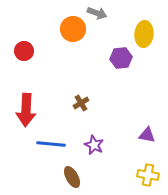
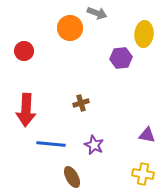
orange circle: moved 3 px left, 1 px up
brown cross: rotated 14 degrees clockwise
yellow cross: moved 5 px left, 1 px up
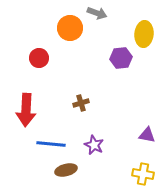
red circle: moved 15 px right, 7 px down
brown ellipse: moved 6 px left, 7 px up; rotated 75 degrees counterclockwise
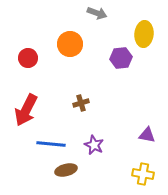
orange circle: moved 16 px down
red circle: moved 11 px left
red arrow: rotated 24 degrees clockwise
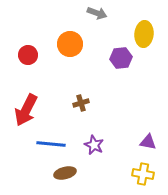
red circle: moved 3 px up
purple triangle: moved 1 px right, 7 px down
brown ellipse: moved 1 px left, 3 px down
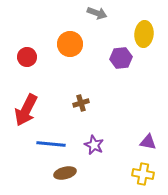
red circle: moved 1 px left, 2 px down
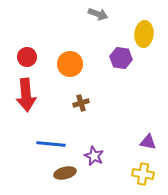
gray arrow: moved 1 px right, 1 px down
orange circle: moved 20 px down
purple hexagon: rotated 15 degrees clockwise
red arrow: moved 15 px up; rotated 32 degrees counterclockwise
purple star: moved 11 px down
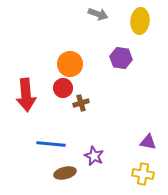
yellow ellipse: moved 4 px left, 13 px up
red circle: moved 36 px right, 31 px down
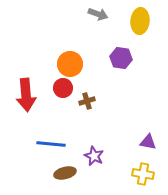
brown cross: moved 6 px right, 2 px up
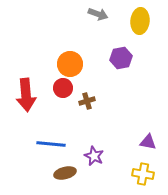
purple hexagon: rotated 20 degrees counterclockwise
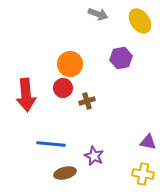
yellow ellipse: rotated 40 degrees counterclockwise
